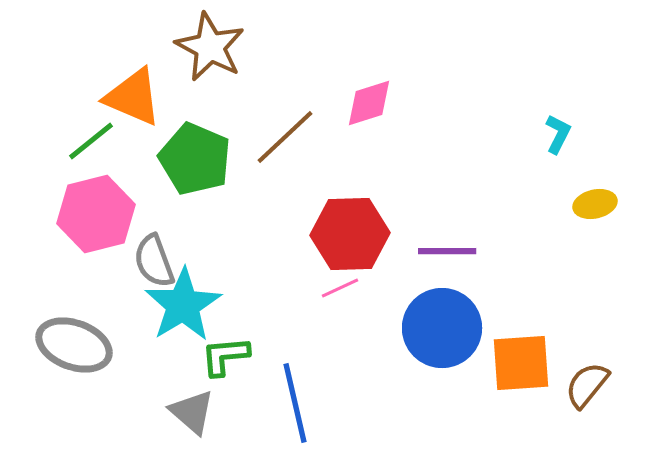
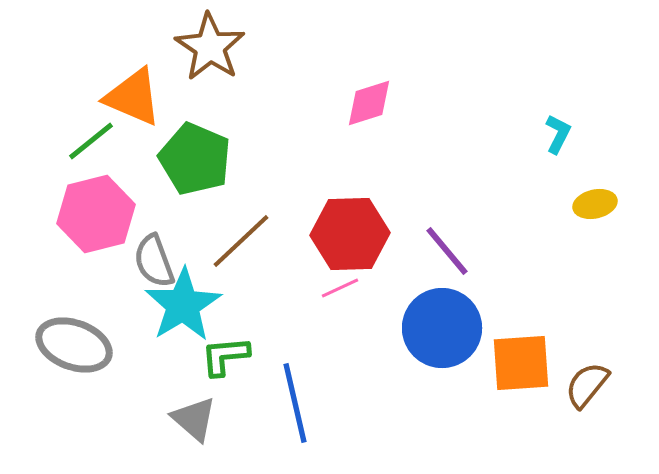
brown star: rotated 6 degrees clockwise
brown line: moved 44 px left, 104 px down
purple line: rotated 50 degrees clockwise
gray triangle: moved 2 px right, 7 px down
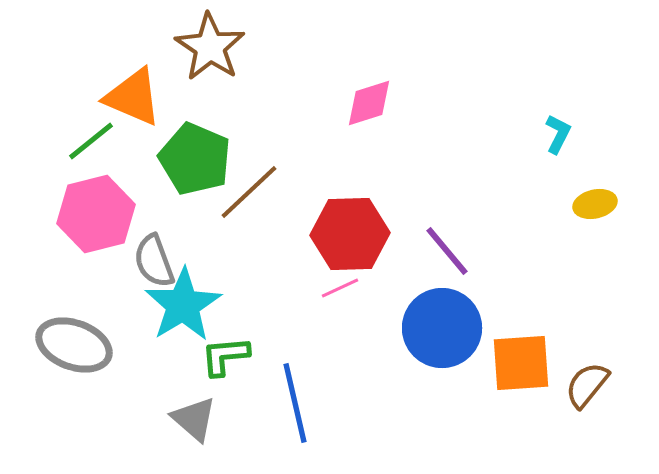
brown line: moved 8 px right, 49 px up
